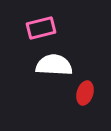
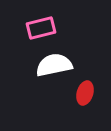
white semicircle: rotated 15 degrees counterclockwise
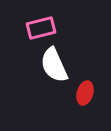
white semicircle: rotated 102 degrees counterclockwise
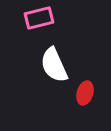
pink rectangle: moved 2 px left, 10 px up
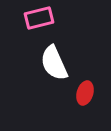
white semicircle: moved 2 px up
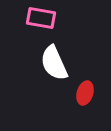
pink rectangle: moved 2 px right; rotated 24 degrees clockwise
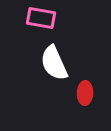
red ellipse: rotated 15 degrees counterclockwise
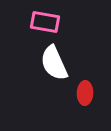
pink rectangle: moved 4 px right, 4 px down
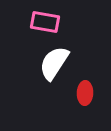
white semicircle: rotated 57 degrees clockwise
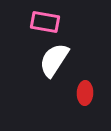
white semicircle: moved 3 px up
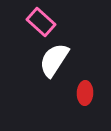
pink rectangle: moved 4 px left; rotated 32 degrees clockwise
